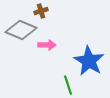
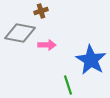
gray diamond: moved 1 px left, 3 px down; rotated 12 degrees counterclockwise
blue star: moved 2 px right, 1 px up
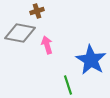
brown cross: moved 4 px left
pink arrow: rotated 108 degrees counterclockwise
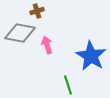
blue star: moved 4 px up
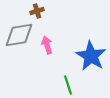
gray diamond: moved 1 px left, 2 px down; rotated 20 degrees counterclockwise
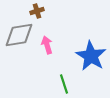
green line: moved 4 px left, 1 px up
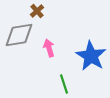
brown cross: rotated 24 degrees counterclockwise
pink arrow: moved 2 px right, 3 px down
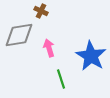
brown cross: moved 4 px right; rotated 24 degrees counterclockwise
green line: moved 3 px left, 5 px up
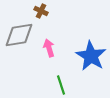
green line: moved 6 px down
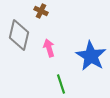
gray diamond: rotated 68 degrees counterclockwise
green line: moved 1 px up
